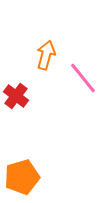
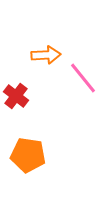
orange arrow: rotated 72 degrees clockwise
orange pentagon: moved 6 px right, 22 px up; rotated 24 degrees clockwise
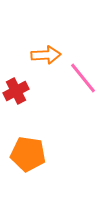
red cross: moved 5 px up; rotated 25 degrees clockwise
orange pentagon: moved 1 px up
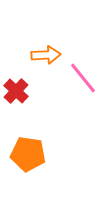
red cross: rotated 20 degrees counterclockwise
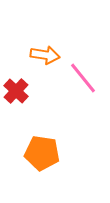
orange arrow: moved 1 px left; rotated 12 degrees clockwise
orange pentagon: moved 14 px right, 1 px up
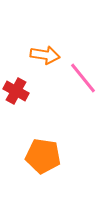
red cross: rotated 15 degrees counterclockwise
orange pentagon: moved 1 px right, 3 px down
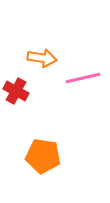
orange arrow: moved 3 px left, 3 px down
pink line: rotated 64 degrees counterclockwise
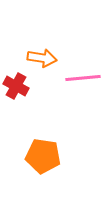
pink line: rotated 8 degrees clockwise
red cross: moved 5 px up
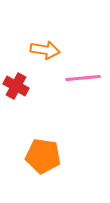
orange arrow: moved 3 px right, 8 px up
